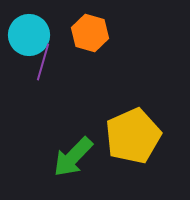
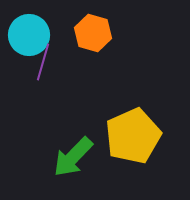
orange hexagon: moved 3 px right
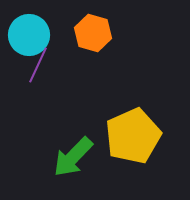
purple line: moved 5 px left, 3 px down; rotated 9 degrees clockwise
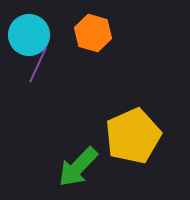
green arrow: moved 5 px right, 10 px down
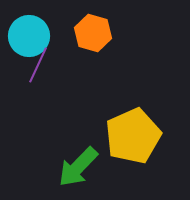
cyan circle: moved 1 px down
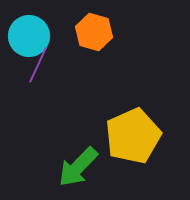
orange hexagon: moved 1 px right, 1 px up
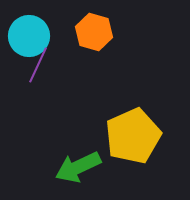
green arrow: rotated 21 degrees clockwise
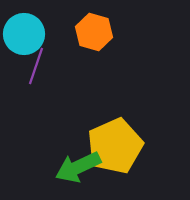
cyan circle: moved 5 px left, 2 px up
purple line: moved 2 px left, 1 px down; rotated 6 degrees counterclockwise
yellow pentagon: moved 18 px left, 10 px down
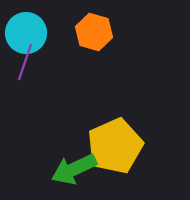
cyan circle: moved 2 px right, 1 px up
purple line: moved 11 px left, 4 px up
green arrow: moved 4 px left, 2 px down
